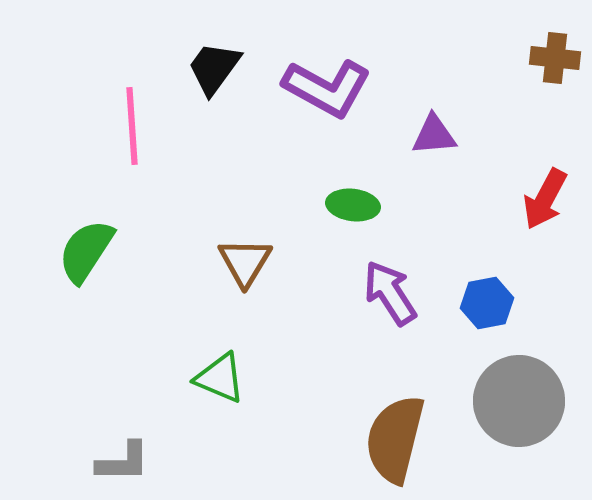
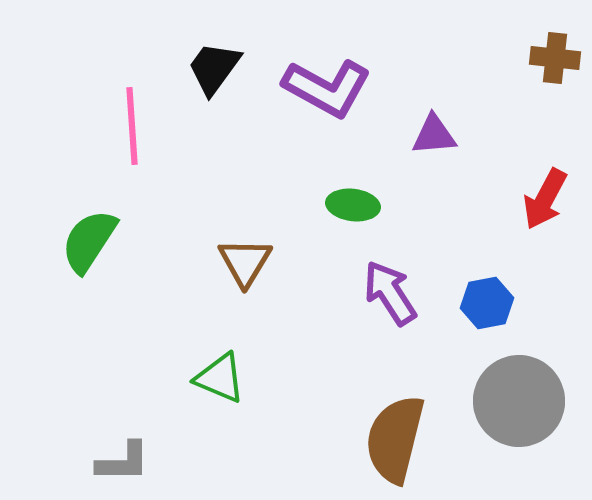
green semicircle: moved 3 px right, 10 px up
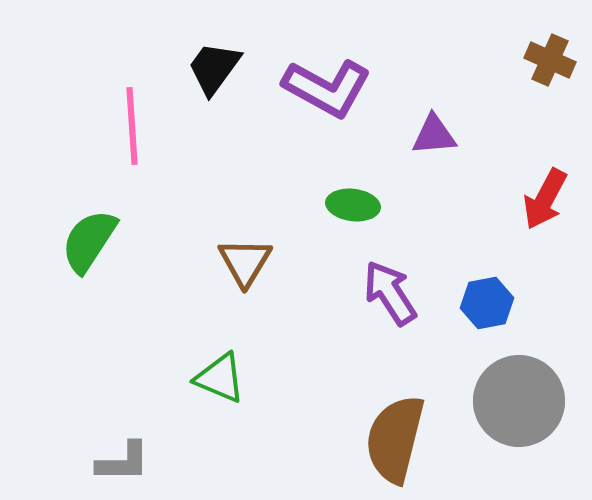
brown cross: moved 5 px left, 2 px down; rotated 18 degrees clockwise
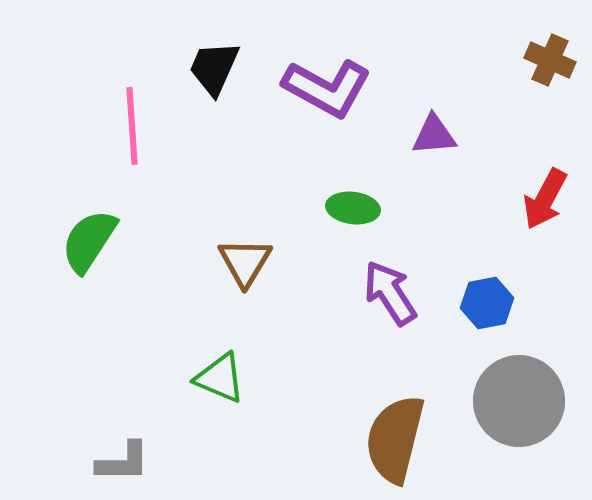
black trapezoid: rotated 12 degrees counterclockwise
green ellipse: moved 3 px down
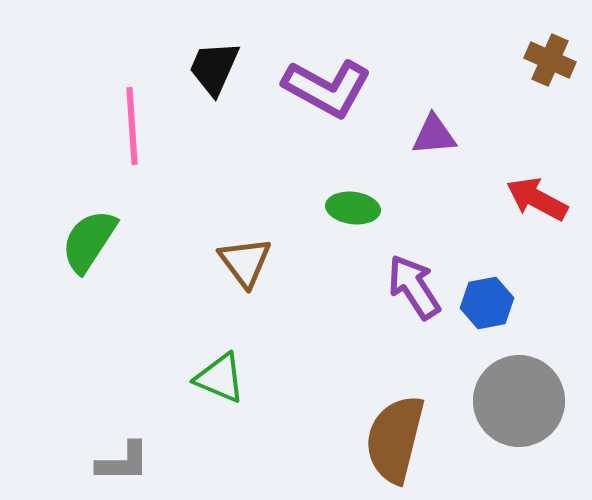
red arrow: moved 8 px left; rotated 90 degrees clockwise
brown triangle: rotated 8 degrees counterclockwise
purple arrow: moved 24 px right, 6 px up
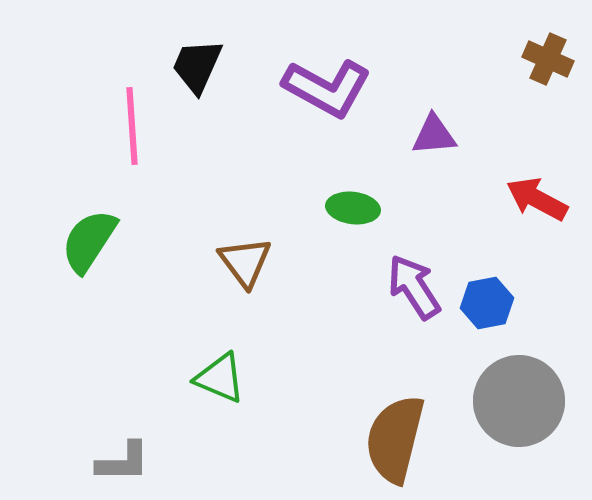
brown cross: moved 2 px left, 1 px up
black trapezoid: moved 17 px left, 2 px up
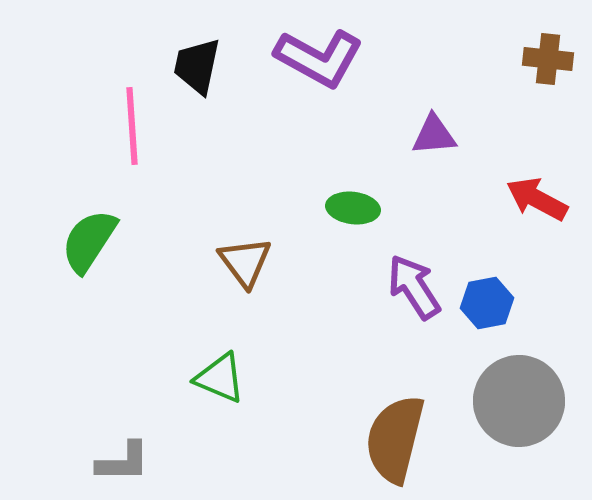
brown cross: rotated 18 degrees counterclockwise
black trapezoid: rotated 12 degrees counterclockwise
purple L-shape: moved 8 px left, 30 px up
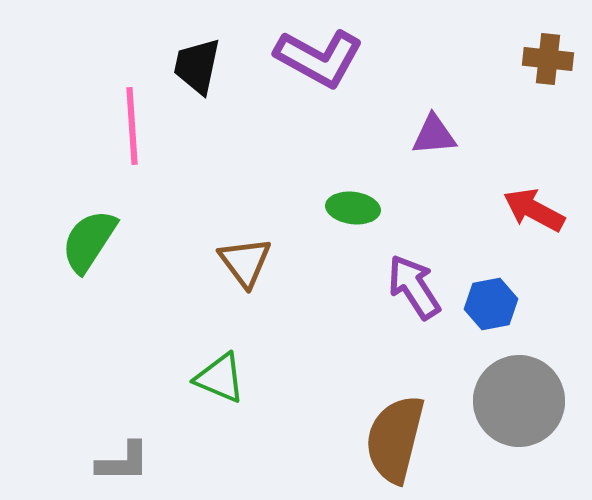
red arrow: moved 3 px left, 11 px down
blue hexagon: moved 4 px right, 1 px down
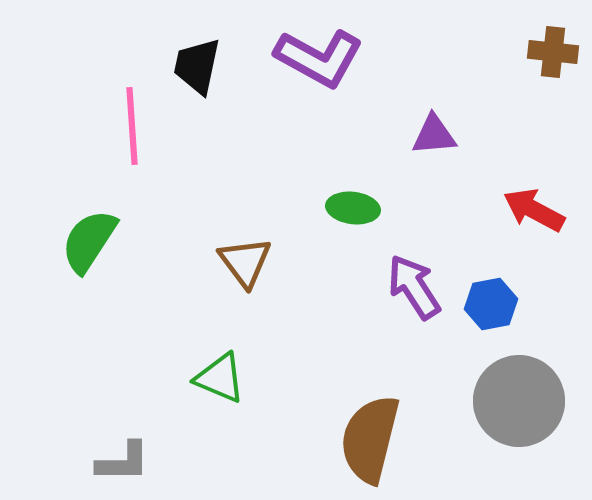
brown cross: moved 5 px right, 7 px up
brown semicircle: moved 25 px left
